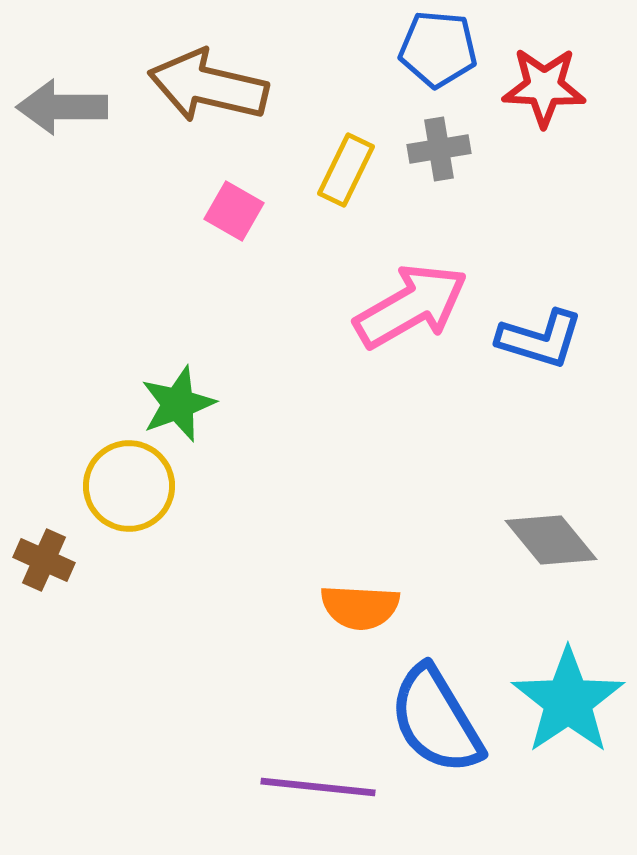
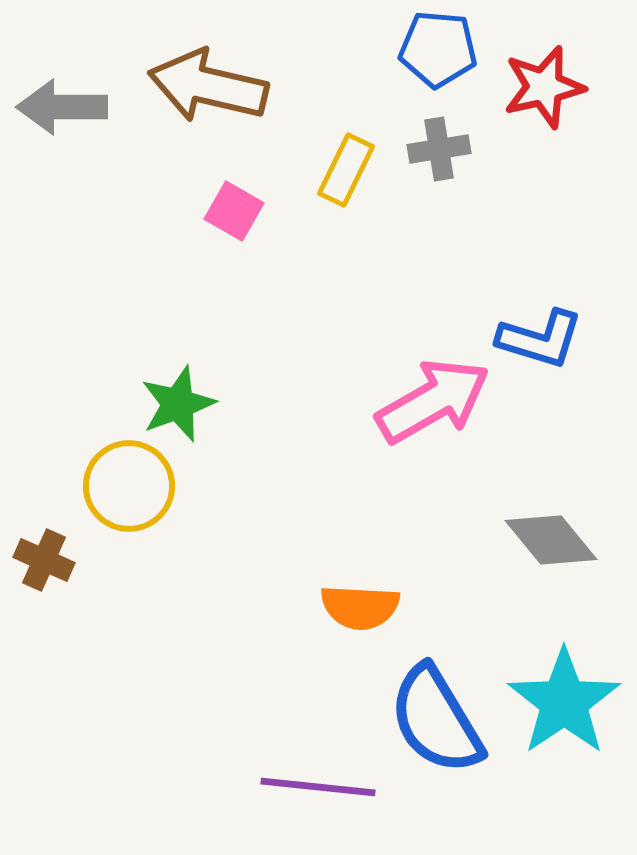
red star: rotated 16 degrees counterclockwise
pink arrow: moved 22 px right, 95 px down
cyan star: moved 4 px left, 1 px down
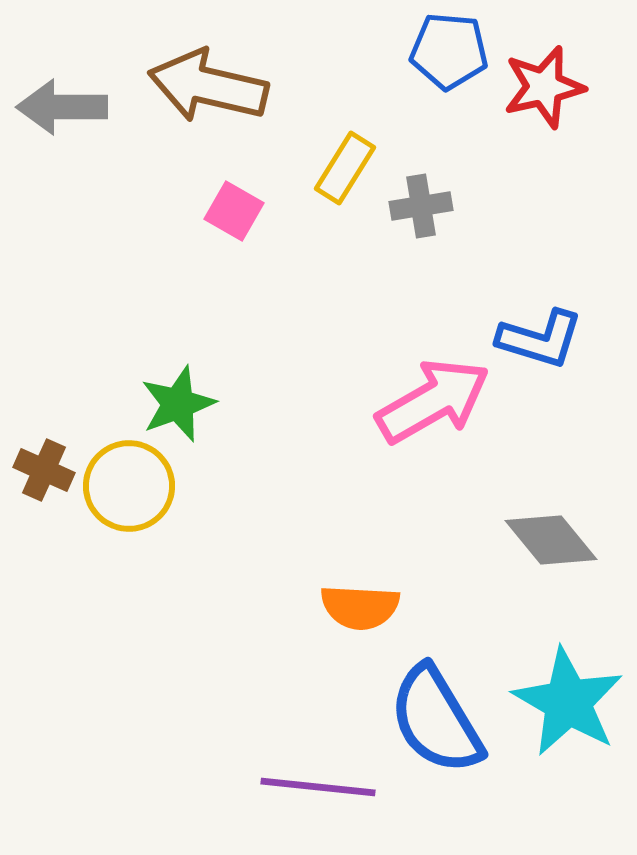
blue pentagon: moved 11 px right, 2 px down
gray cross: moved 18 px left, 57 px down
yellow rectangle: moved 1 px left, 2 px up; rotated 6 degrees clockwise
brown cross: moved 90 px up
cyan star: moved 4 px right; rotated 8 degrees counterclockwise
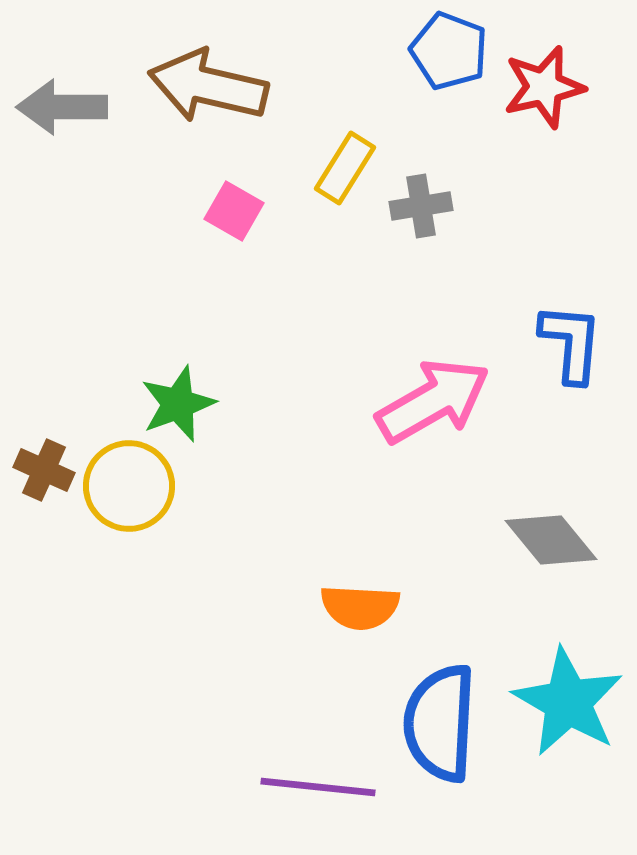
blue pentagon: rotated 16 degrees clockwise
blue L-shape: moved 31 px right, 4 px down; rotated 102 degrees counterclockwise
blue semicircle: moved 4 px right, 3 px down; rotated 34 degrees clockwise
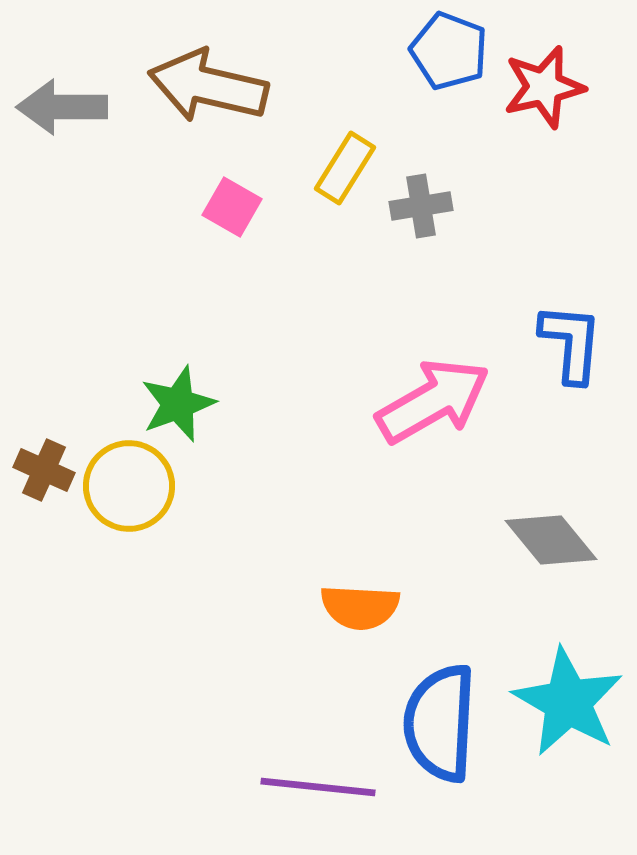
pink square: moved 2 px left, 4 px up
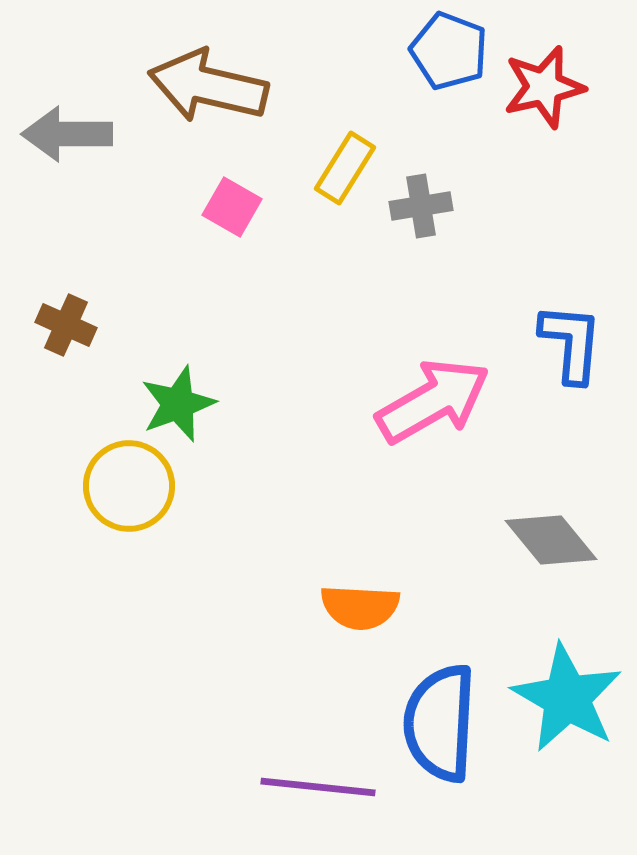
gray arrow: moved 5 px right, 27 px down
brown cross: moved 22 px right, 145 px up
cyan star: moved 1 px left, 4 px up
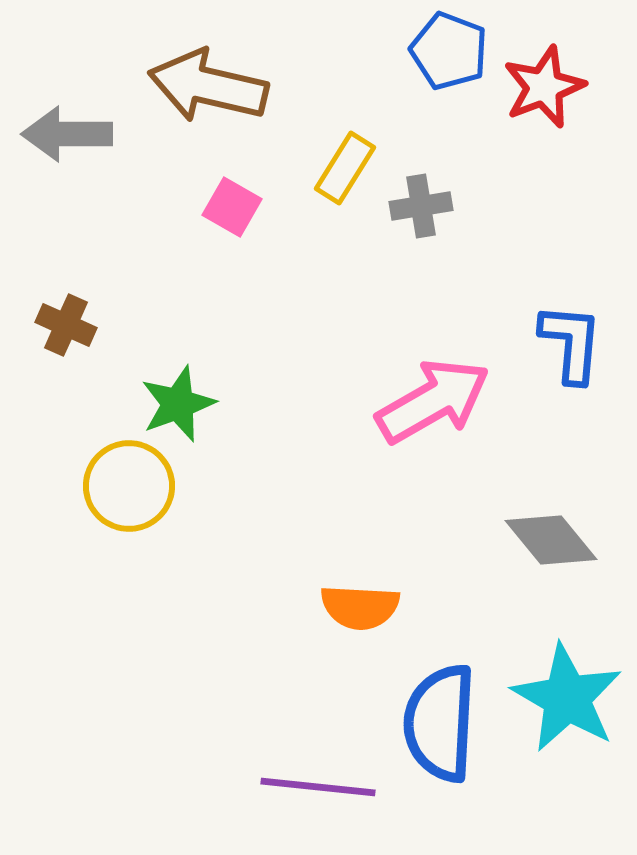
red star: rotated 8 degrees counterclockwise
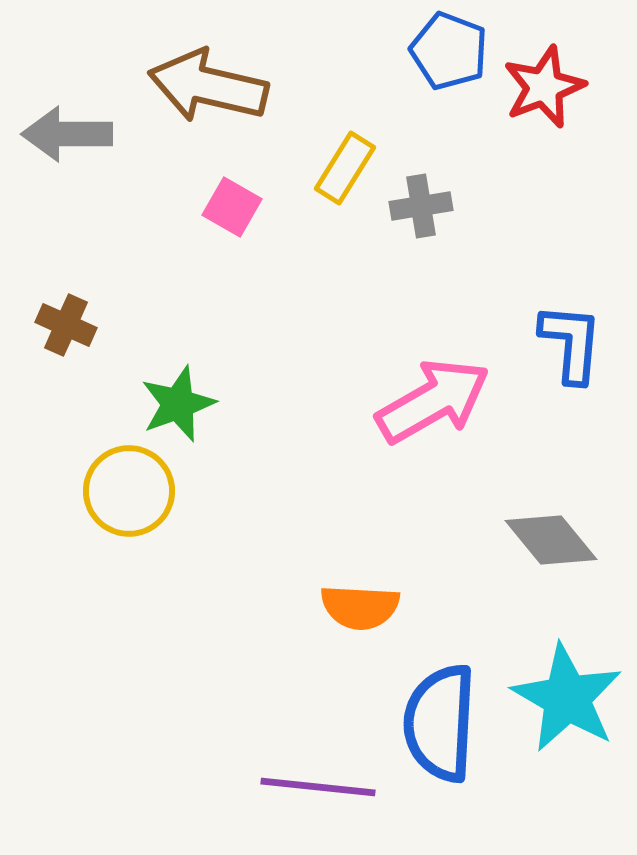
yellow circle: moved 5 px down
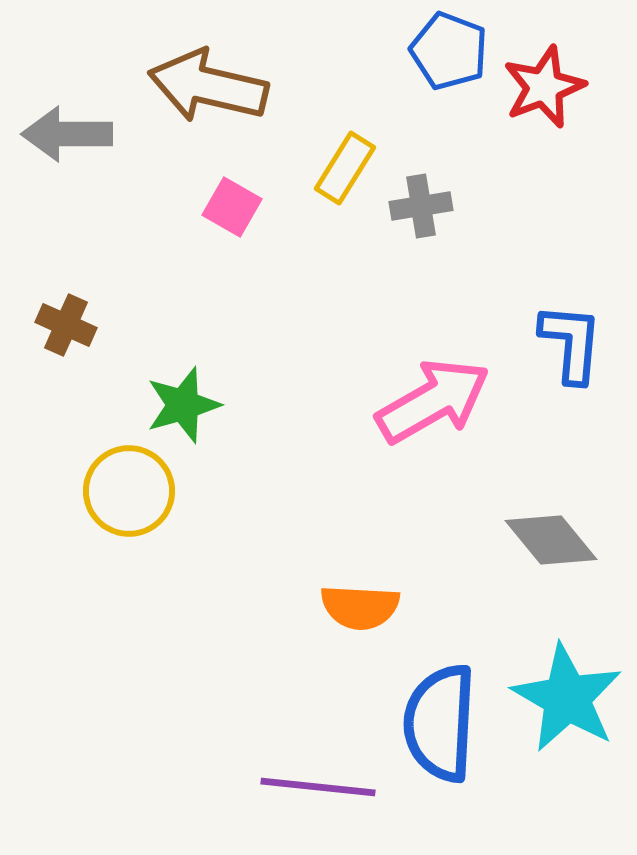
green star: moved 5 px right, 1 px down; rotated 4 degrees clockwise
